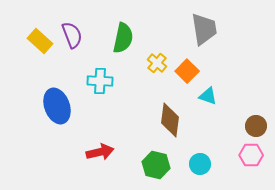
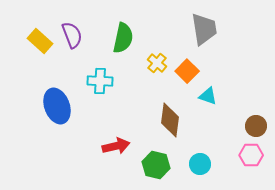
red arrow: moved 16 px right, 6 px up
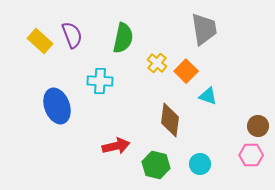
orange square: moved 1 px left
brown circle: moved 2 px right
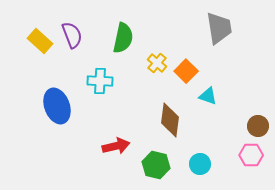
gray trapezoid: moved 15 px right, 1 px up
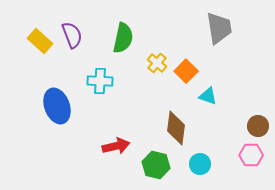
brown diamond: moved 6 px right, 8 px down
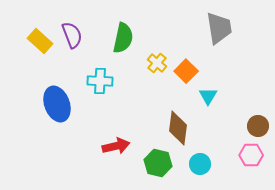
cyan triangle: rotated 42 degrees clockwise
blue ellipse: moved 2 px up
brown diamond: moved 2 px right
green hexagon: moved 2 px right, 2 px up
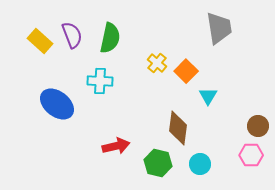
green semicircle: moved 13 px left
blue ellipse: rotated 32 degrees counterclockwise
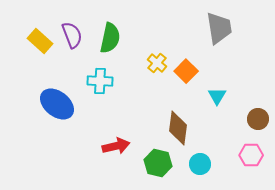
cyan triangle: moved 9 px right
brown circle: moved 7 px up
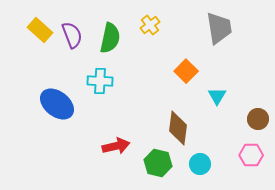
yellow rectangle: moved 11 px up
yellow cross: moved 7 px left, 38 px up; rotated 12 degrees clockwise
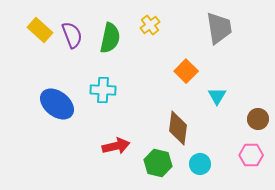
cyan cross: moved 3 px right, 9 px down
